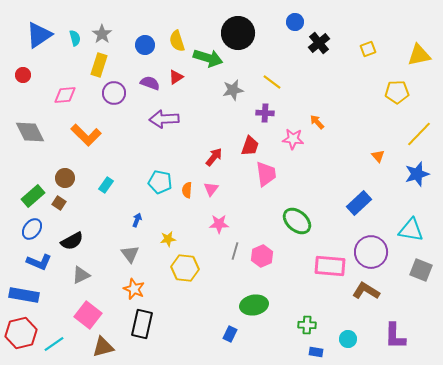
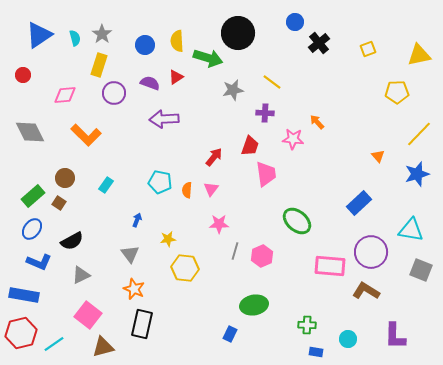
yellow semicircle at (177, 41): rotated 15 degrees clockwise
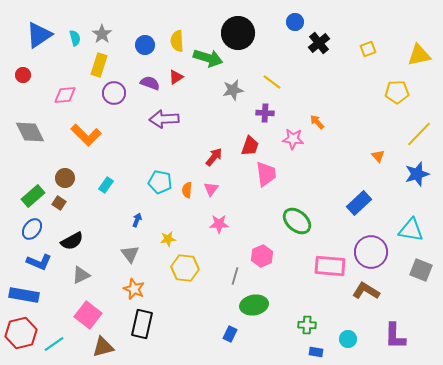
gray line at (235, 251): moved 25 px down
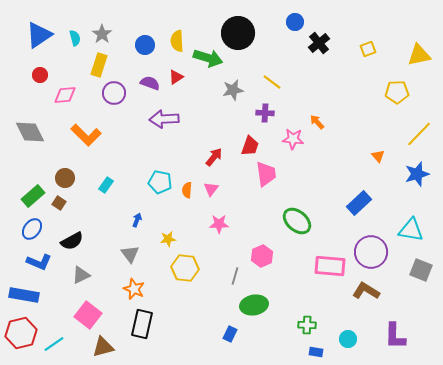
red circle at (23, 75): moved 17 px right
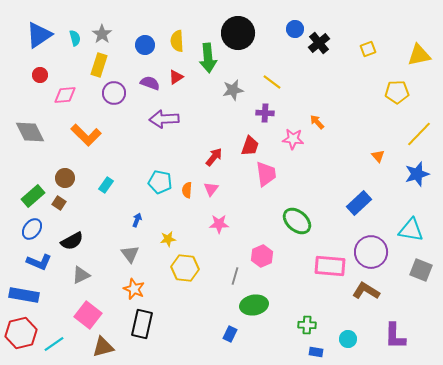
blue circle at (295, 22): moved 7 px down
green arrow at (208, 58): rotated 68 degrees clockwise
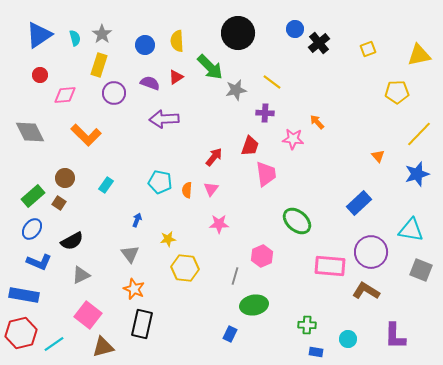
green arrow at (208, 58): moved 2 px right, 9 px down; rotated 40 degrees counterclockwise
gray star at (233, 90): moved 3 px right
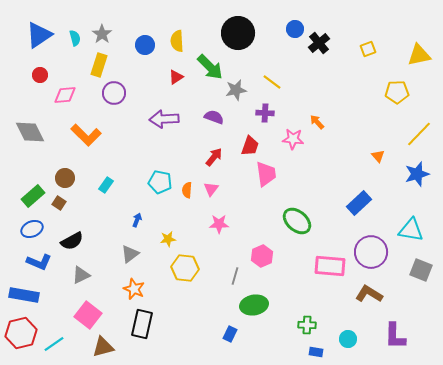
purple semicircle at (150, 83): moved 64 px right, 34 px down
blue ellipse at (32, 229): rotated 30 degrees clockwise
gray triangle at (130, 254): rotated 30 degrees clockwise
brown L-shape at (366, 291): moved 3 px right, 3 px down
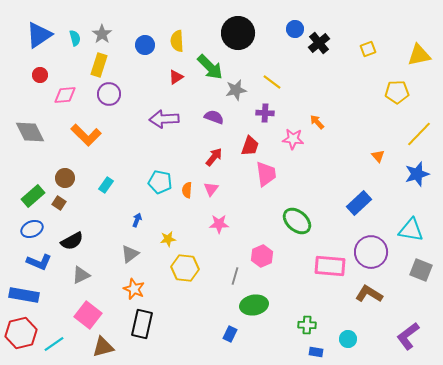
purple circle at (114, 93): moved 5 px left, 1 px down
purple L-shape at (395, 336): moved 13 px right; rotated 52 degrees clockwise
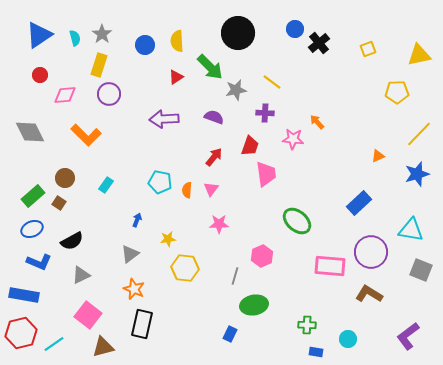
orange triangle at (378, 156): rotated 48 degrees clockwise
